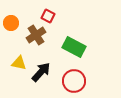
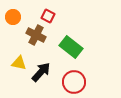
orange circle: moved 2 px right, 6 px up
brown cross: rotated 30 degrees counterclockwise
green rectangle: moved 3 px left; rotated 10 degrees clockwise
red circle: moved 1 px down
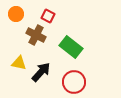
orange circle: moved 3 px right, 3 px up
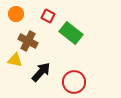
brown cross: moved 8 px left, 6 px down
green rectangle: moved 14 px up
yellow triangle: moved 4 px left, 3 px up
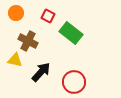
orange circle: moved 1 px up
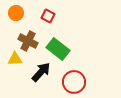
green rectangle: moved 13 px left, 16 px down
yellow triangle: moved 1 px up; rotated 14 degrees counterclockwise
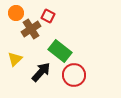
brown cross: moved 3 px right, 12 px up; rotated 30 degrees clockwise
green rectangle: moved 2 px right, 2 px down
yellow triangle: rotated 42 degrees counterclockwise
red circle: moved 7 px up
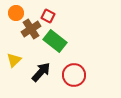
green rectangle: moved 5 px left, 10 px up
yellow triangle: moved 1 px left, 1 px down
